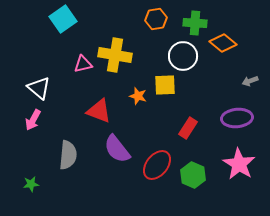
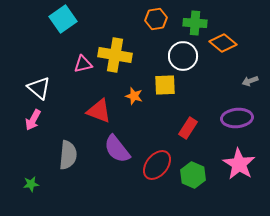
orange star: moved 4 px left
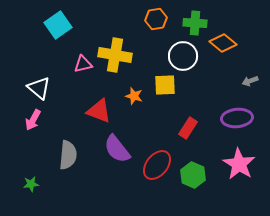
cyan square: moved 5 px left, 6 px down
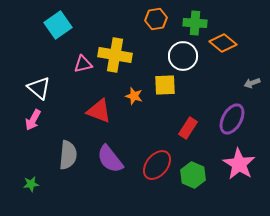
gray arrow: moved 2 px right, 2 px down
purple ellipse: moved 5 px left, 1 px down; rotated 56 degrees counterclockwise
purple semicircle: moved 7 px left, 10 px down
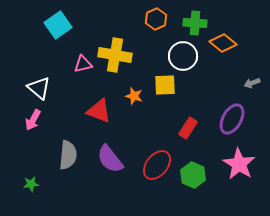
orange hexagon: rotated 15 degrees counterclockwise
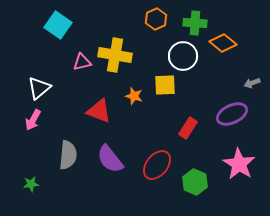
cyan square: rotated 20 degrees counterclockwise
pink triangle: moved 1 px left, 2 px up
white triangle: rotated 40 degrees clockwise
purple ellipse: moved 5 px up; rotated 36 degrees clockwise
green hexagon: moved 2 px right, 7 px down
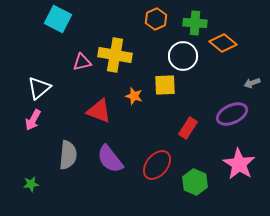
cyan square: moved 6 px up; rotated 8 degrees counterclockwise
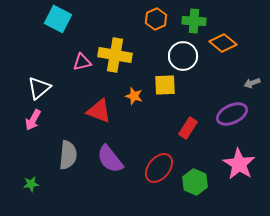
green cross: moved 1 px left, 2 px up
red ellipse: moved 2 px right, 3 px down
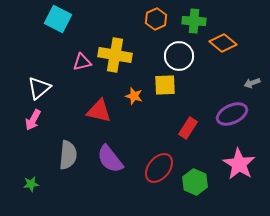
white circle: moved 4 px left
red triangle: rotated 8 degrees counterclockwise
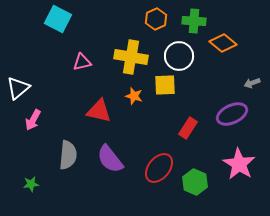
yellow cross: moved 16 px right, 2 px down
white triangle: moved 21 px left
